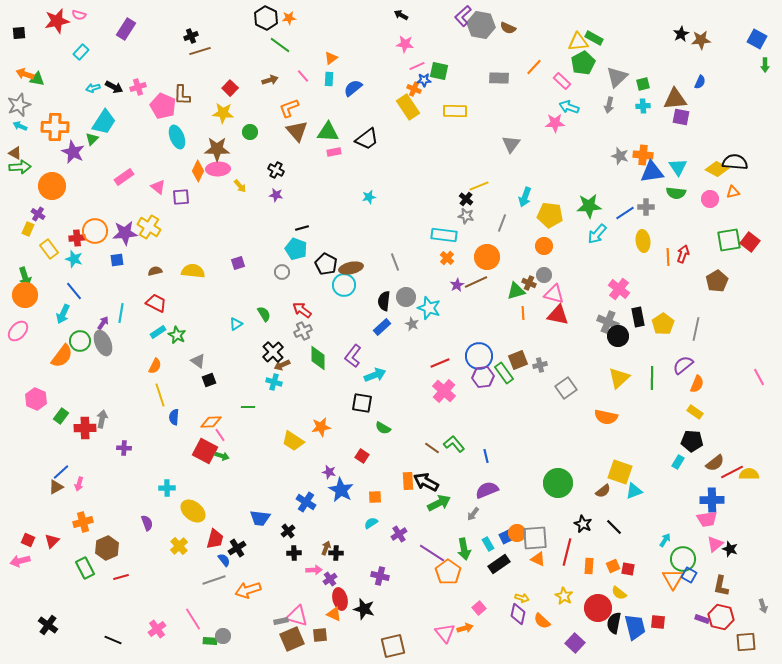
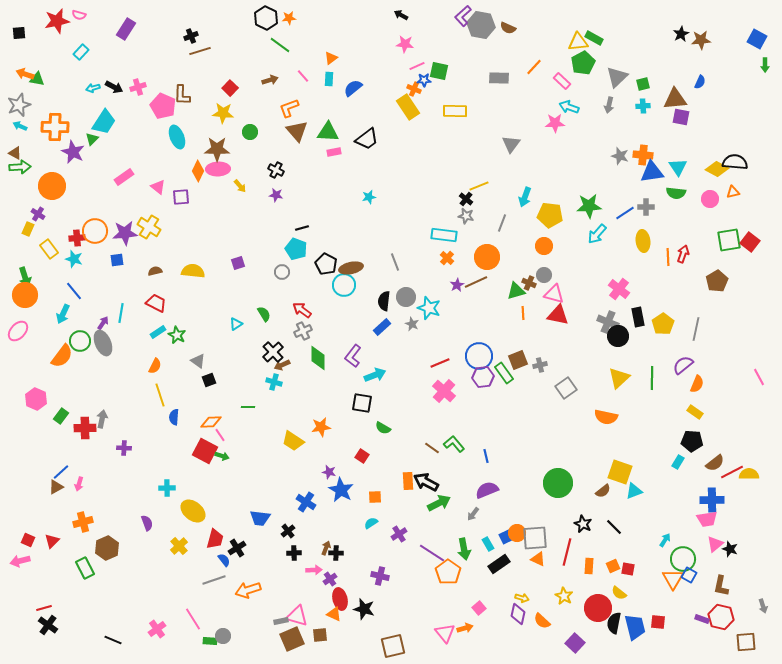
red line at (121, 577): moved 77 px left, 31 px down
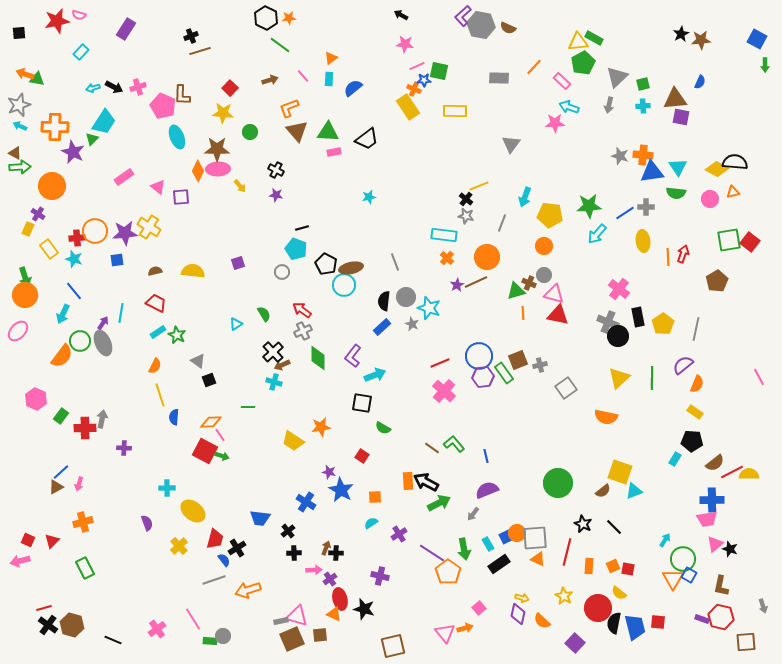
cyan rectangle at (678, 462): moved 3 px left, 3 px up
brown hexagon at (107, 548): moved 35 px left, 77 px down; rotated 20 degrees counterclockwise
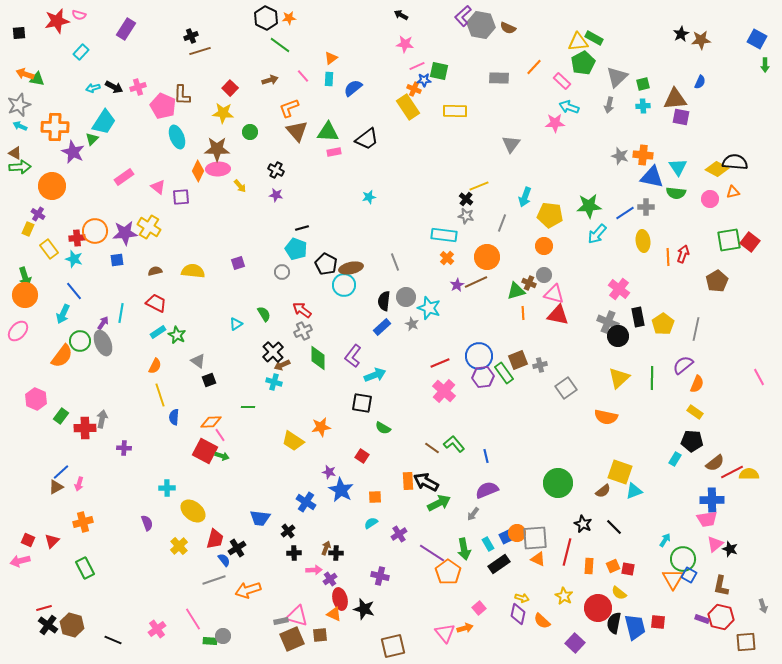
blue triangle at (652, 172): moved 5 px down; rotated 20 degrees clockwise
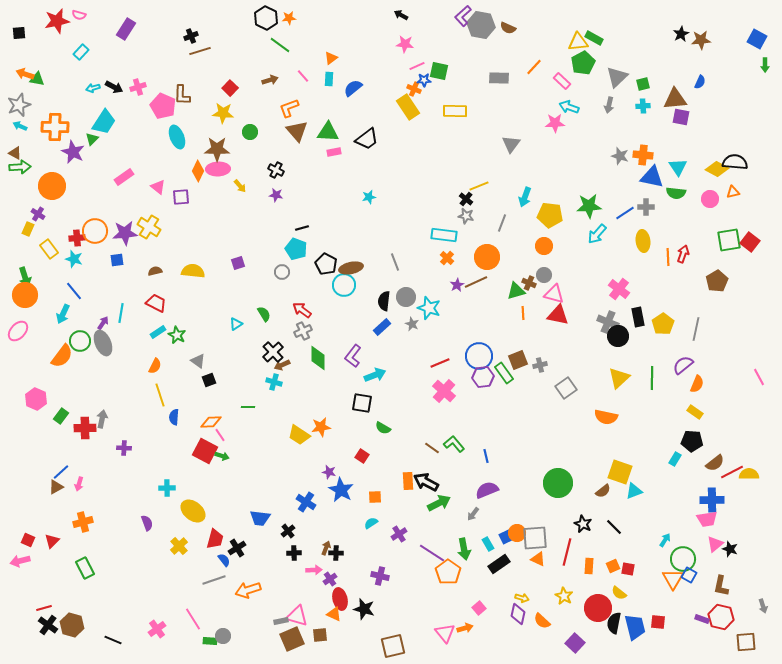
yellow trapezoid at (293, 441): moved 6 px right, 6 px up
